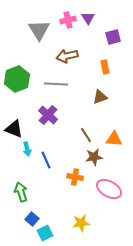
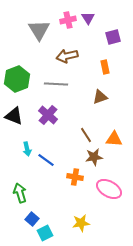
black triangle: moved 13 px up
blue line: rotated 30 degrees counterclockwise
green arrow: moved 1 px left, 1 px down
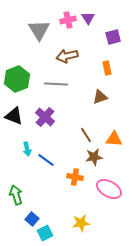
orange rectangle: moved 2 px right, 1 px down
purple cross: moved 3 px left, 2 px down
green arrow: moved 4 px left, 2 px down
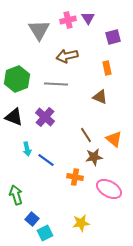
brown triangle: rotated 42 degrees clockwise
black triangle: moved 1 px down
orange triangle: rotated 36 degrees clockwise
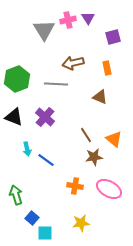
gray triangle: moved 5 px right
brown arrow: moved 6 px right, 7 px down
orange cross: moved 9 px down
blue square: moved 1 px up
cyan square: rotated 28 degrees clockwise
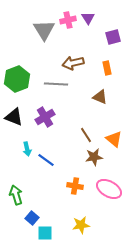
purple cross: rotated 18 degrees clockwise
yellow star: moved 2 px down
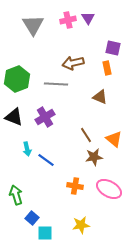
gray triangle: moved 11 px left, 5 px up
purple square: moved 11 px down; rotated 28 degrees clockwise
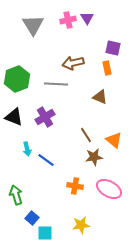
purple triangle: moved 1 px left
orange triangle: moved 1 px down
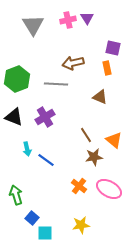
orange cross: moved 4 px right; rotated 28 degrees clockwise
